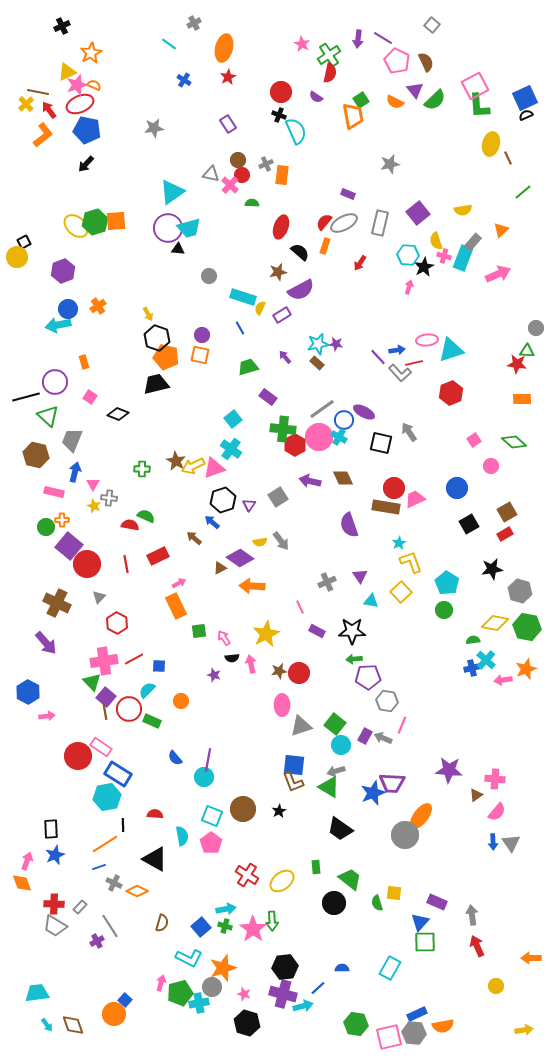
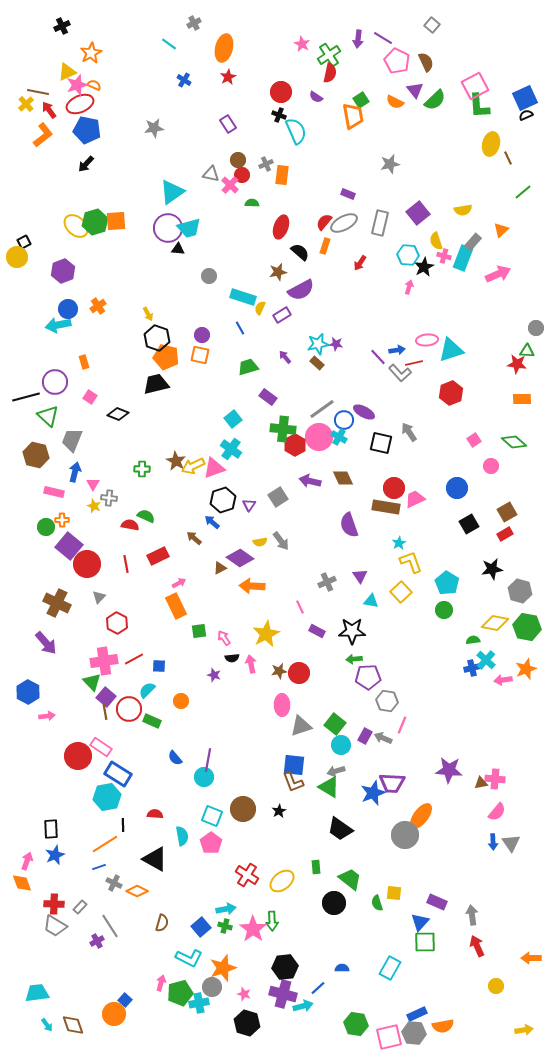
brown triangle at (476, 795): moved 5 px right, 12 px up; rotated 24 degrees clockwise
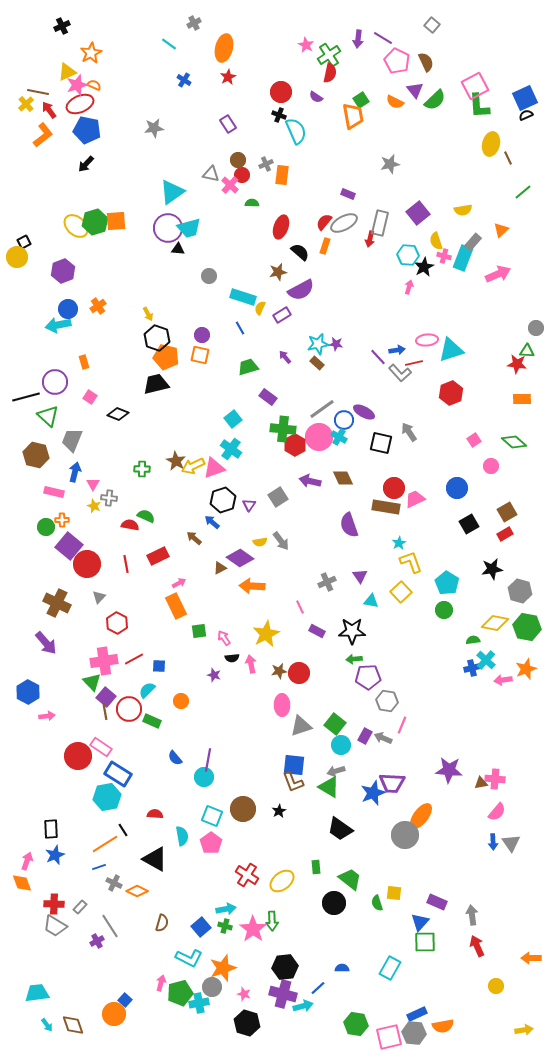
pink star at (302, 44): moved 4 px right, 1 px down
red arrow at (360, 263): moved 10 px right, 24 px up; rotated 21 degrees counterclockwise
black line at (123, 825): moved 5 px down; rotated 32 degrees counterclockwise
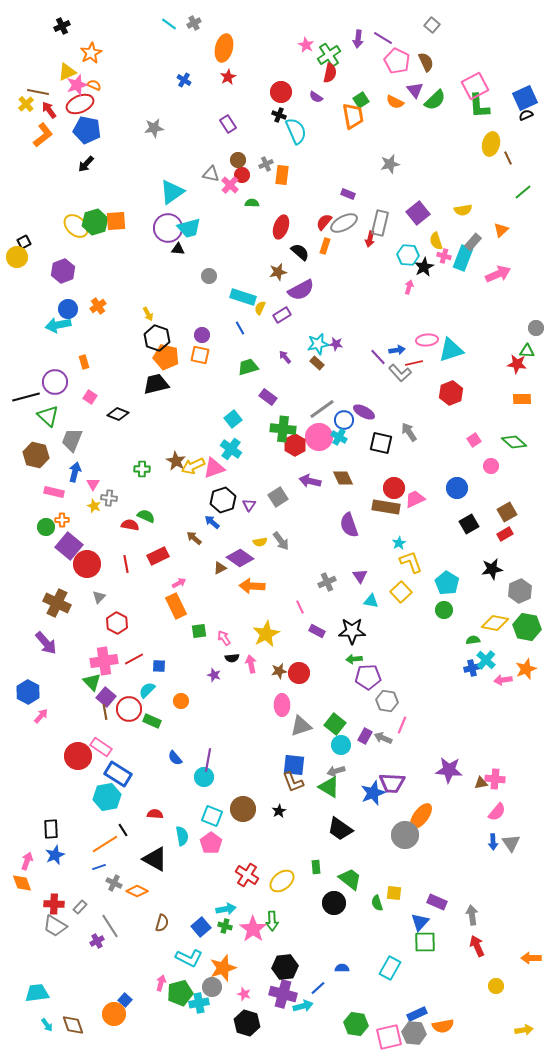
cyan line at (169, 44): moved 20 px up
gray hexagon at (520, 591): rotated 20 degrees clockwise
pink arrow at (47, 716): moved 6 px left; rotated 42 degrees counterclockwise
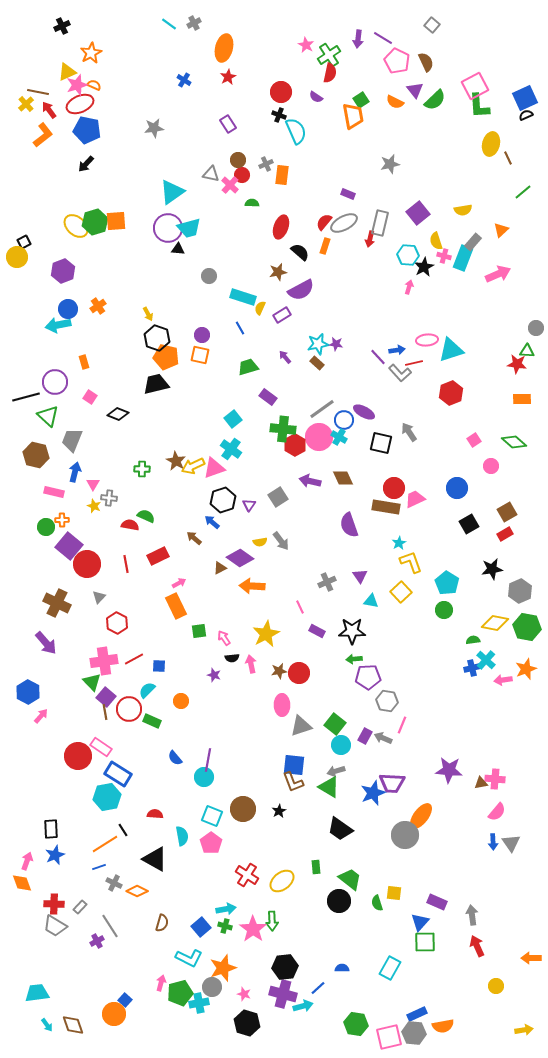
black circle at (334, 903): moved 5 px right, 2 px up
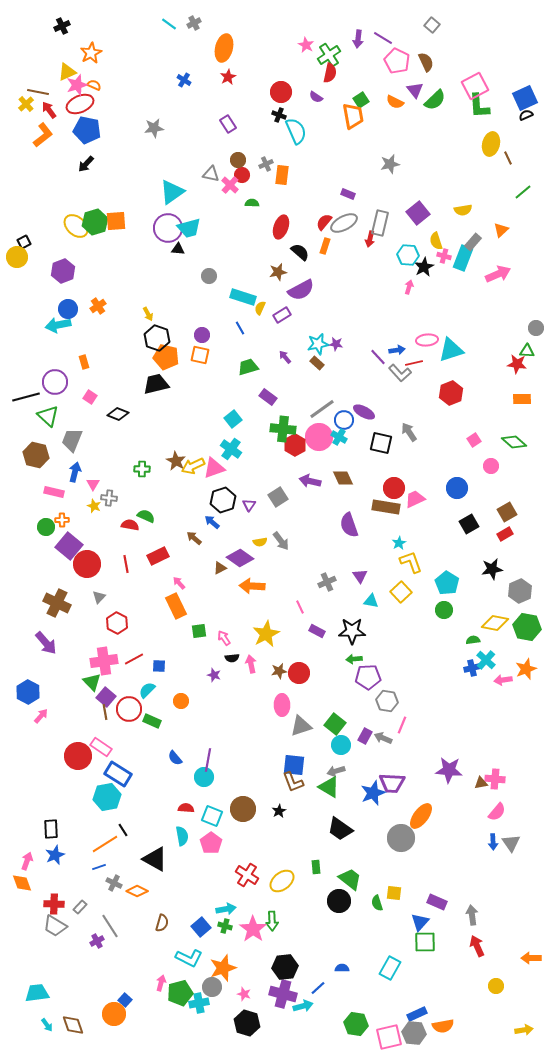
pink arrow at (179, 583): rotated 104 degrees counterclockwise
red semicircle at (155, 814): moved 31 px right, 6 px up
gray circle at (405, 835): moved 4 px left, 3 px down
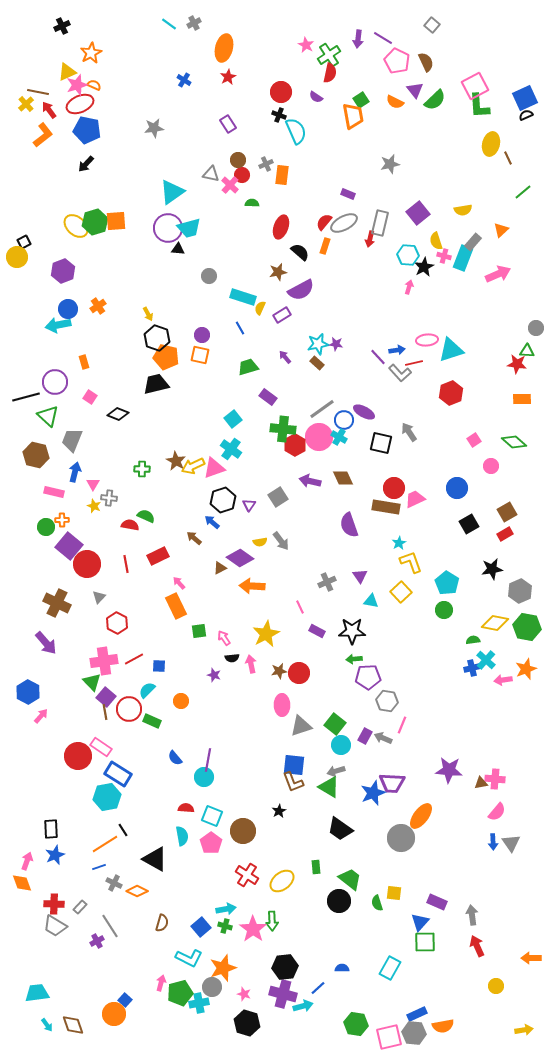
brown circle at (243, 809): moved 22 px down
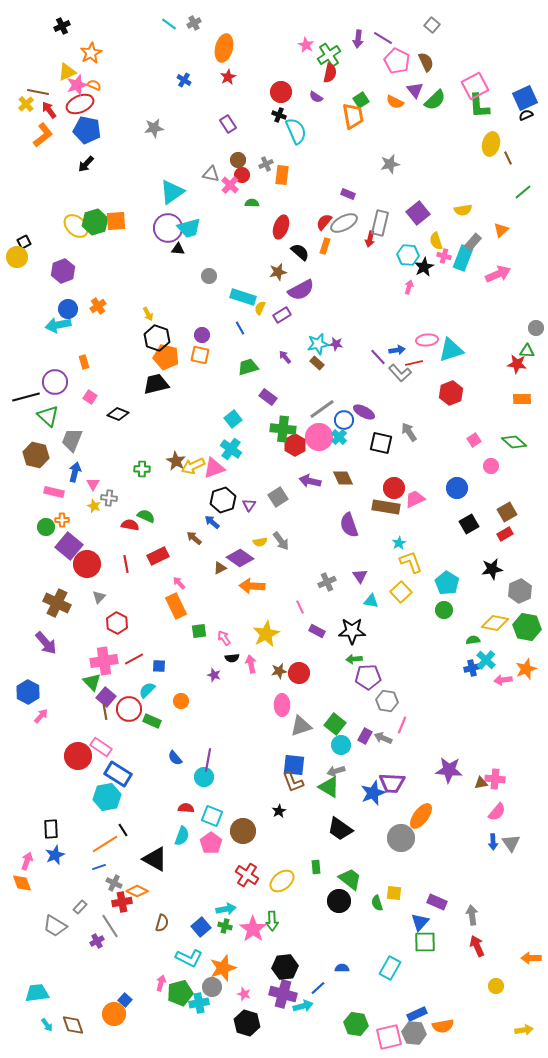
cyan cross at (339, 437): rotated 14 degrees clockwise
cyan semicircle at (182, 836): rotated 30 degrees clockwise
red cross at (54, 904): moved 68 px right, 2 px up; rotated 12 degrees counterclockwise
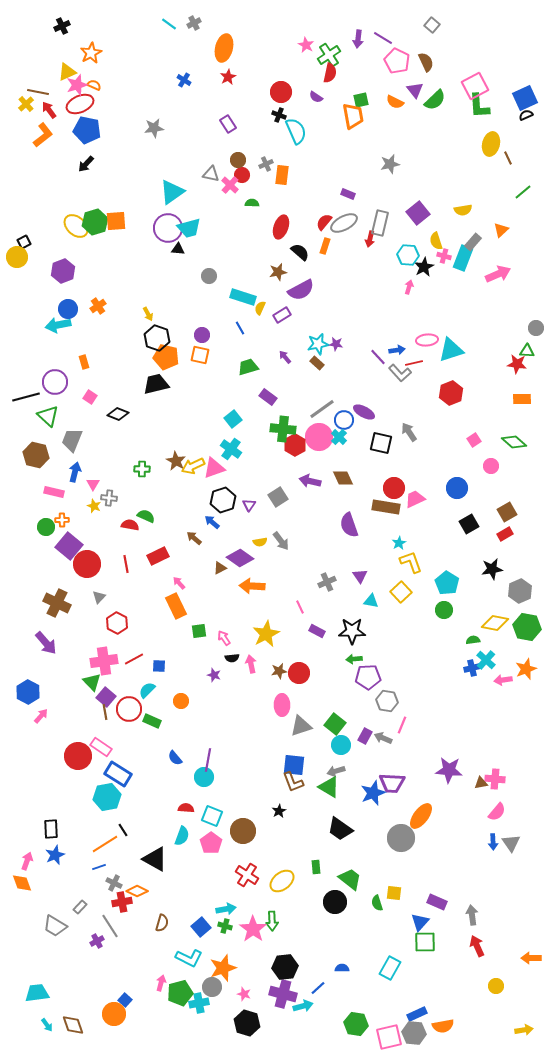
green square at (361, 100): rotated 21 degrees clockwise
black circle at (339, 901): moved 4 px left, 1 px down
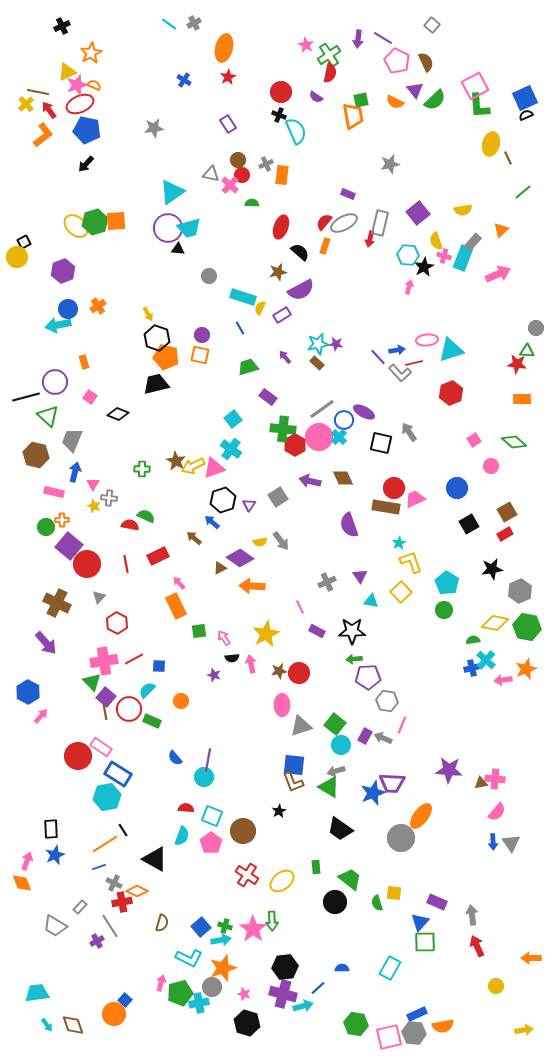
cyan arrow at (226, 909): moved 5 px left, 31 px down
